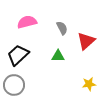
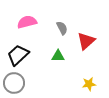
gray circle: moved 2 px up
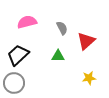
yellow star: moved 6 px up
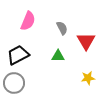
pink semicircle: moved 1 px right, 1 px up; rotated 126 degrees clockwise
red triangle: rotated 18 degrees counterclockwise
black trapezoid: rotated 15 degrees clockwise
yellow star: moved 1 px left
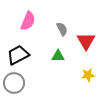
gray semicircle: moved 1 px down
yellow star: moved 3 px up
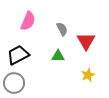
yellow star: rotated 16 degrees counterclockwise
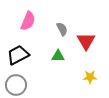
yellow star: moved 2 px right, 2 px down; rotated 24 degrees clockwise
gray circle: moved 2 px right, 2 px down
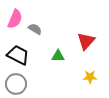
pink semicircle: moved 13 px left, 2 px up
gray semicircle: moved 27 px left; rotated 32 degrees counterclockwise
red triangle: rotated 12 degrees clockwise
black trapezoid: rotated 55 degrees clockwise
gray circle: moved 1 px up
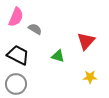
pink semicircle: moved 1 px right, 2 px up
green triangle: rotated 16 degrees clockwise
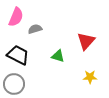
gray semicircle: rotated 48 degrees counterclockwise
gray circle: moved 2 px left
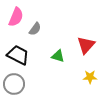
gray semicircle: rotated 144 degrees clockwise
red triangle: moved 4 px down
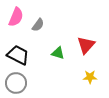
gray semicircle: moved 3 px right, 4 px up
green triangle: moved 3 px up
gray circle: moved 2 px right, 1 px up
